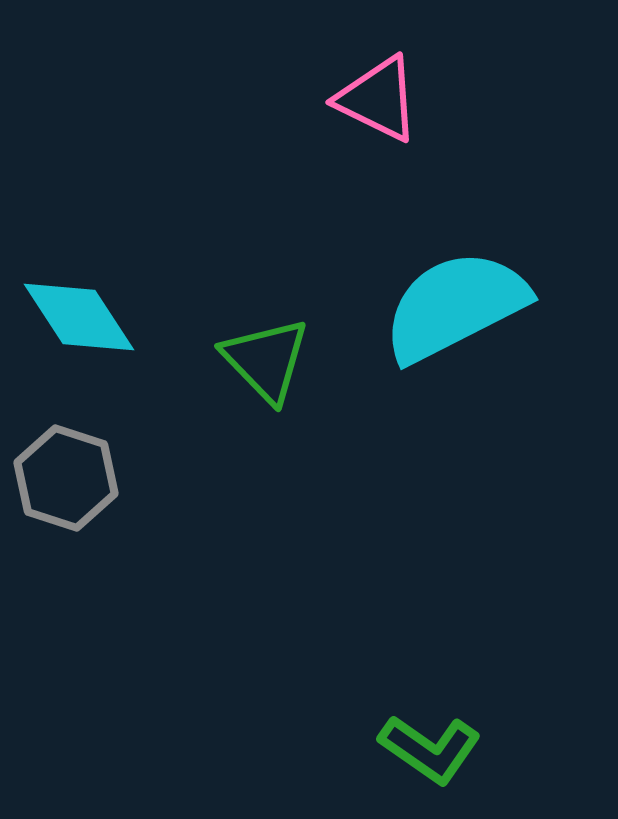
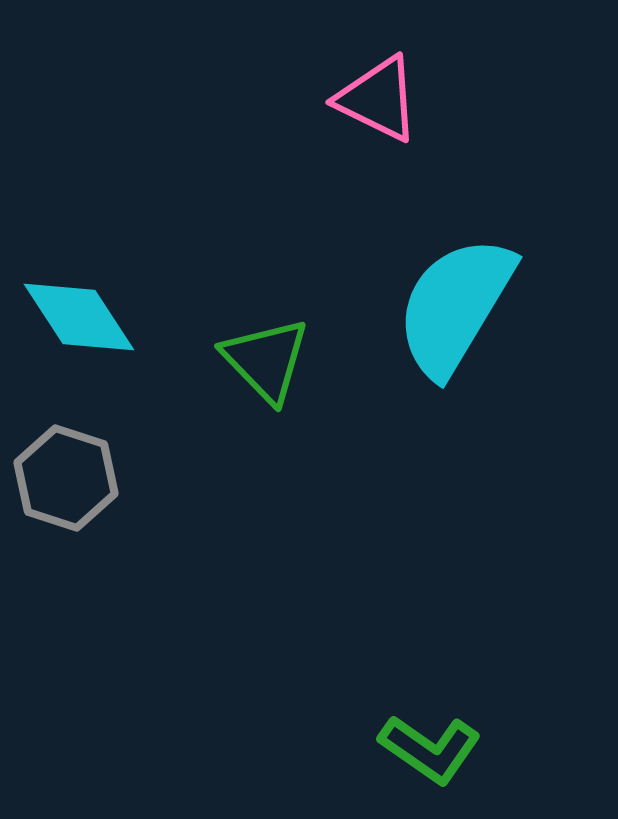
cyan semicircle: rotated 32 degrees counterclockwise
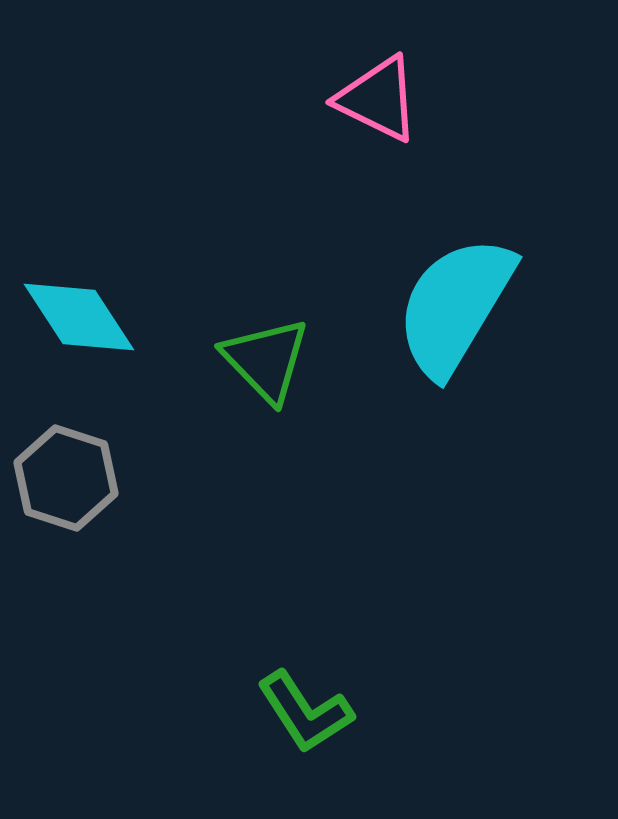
green L-shape: moved 125 px left, 37 px up; rotated 22 degrees clockwise
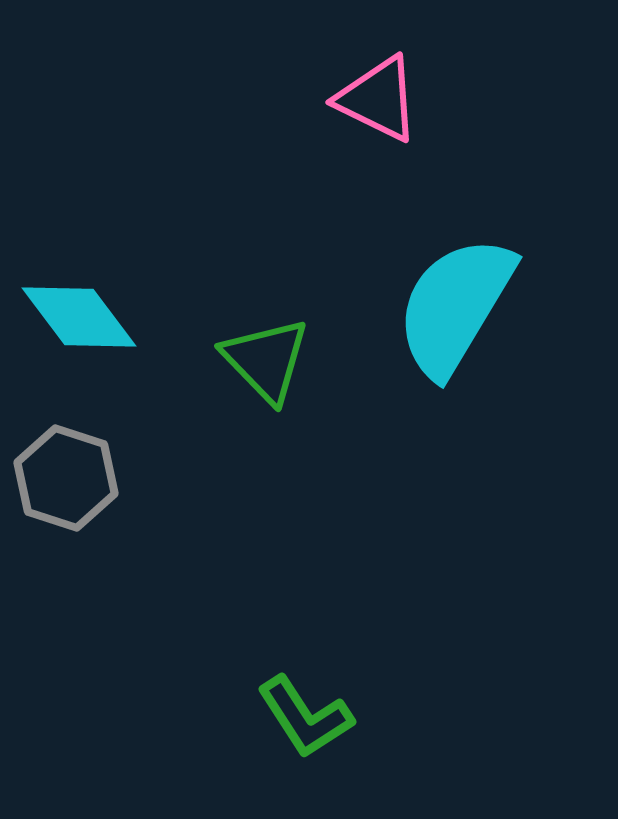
cyan diamond: rotated 4 degrees counterclockwise
green L-shape: moved 5 px down
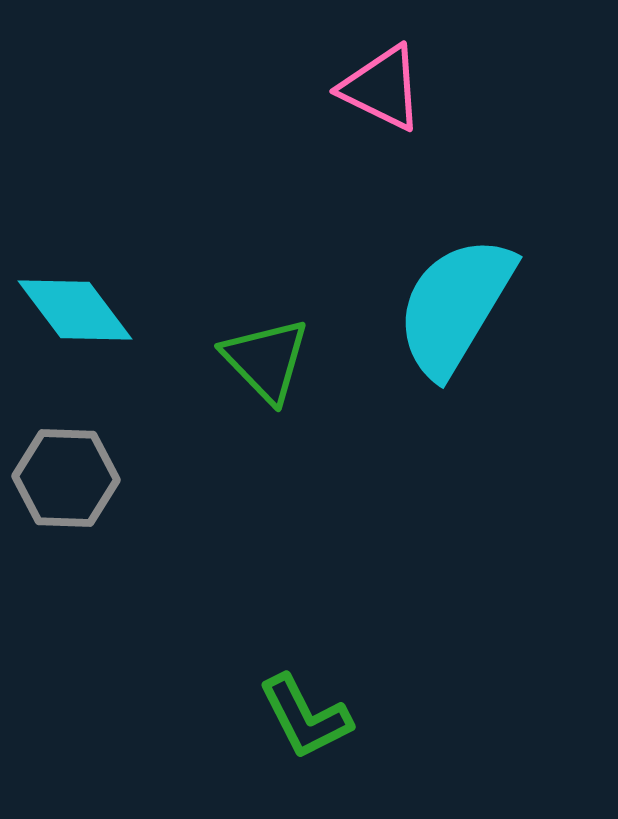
pink triangle: moved 4 px right, 11 px up
cyan diamond: moved 4 px left, 7 px up
gray hexagon: rotated 16 degrees counterclockwise
green L-shape: rotated 6 degrees clockwise
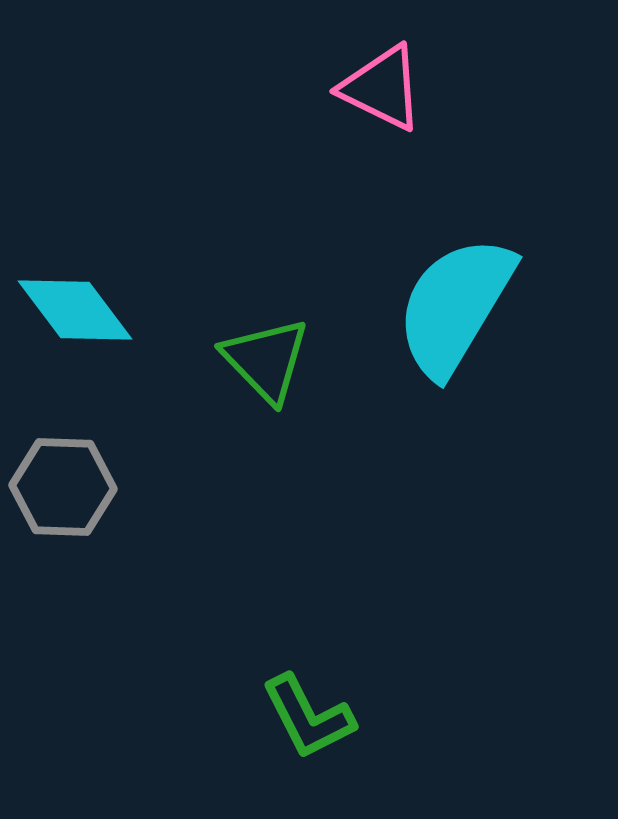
gray hexagon: moved 3 px left, 9 px down
green L-shape: moved 3 px right
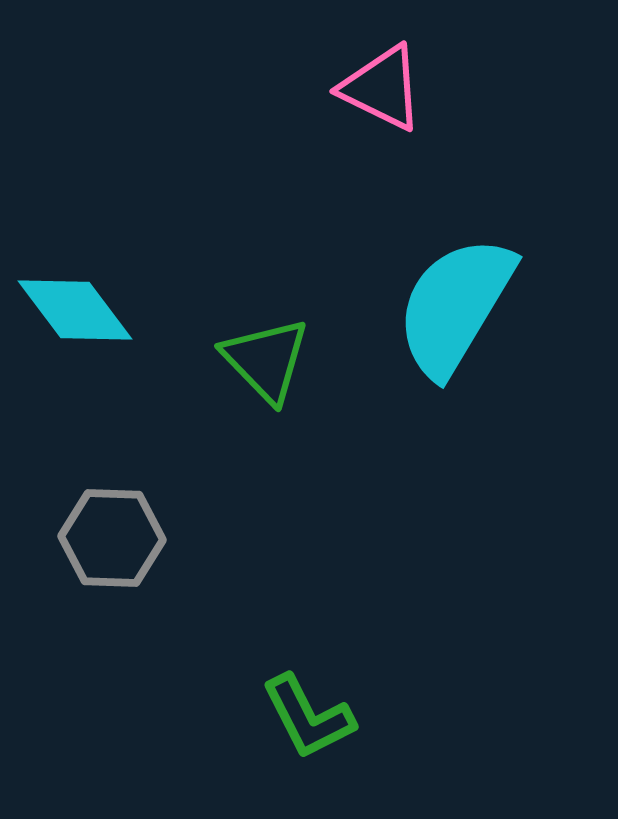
gray hexagon: moved 49 px right, 51 px down
